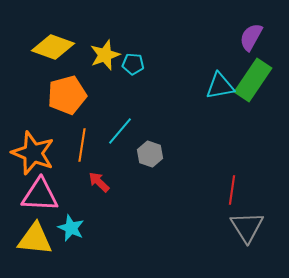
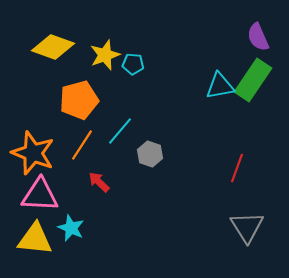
purple semicircle: moved 7 px right; rotated 52 degrees counterclockwise
orange pentagon: moved 12 px right, 5 px down
orange line: rotated 24 degrees clockwise
red line: moved 5 px right, 22 px up; rotated 12 degrees clockwise
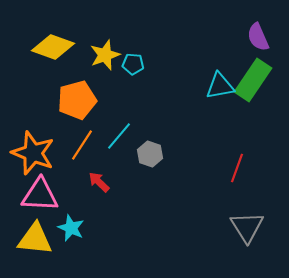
orange pentagon: moved 2 px left
cyan line: moved 1 px left, 5 px down
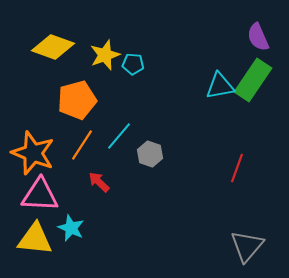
gray triangle: moved 19 px down; rotated 12 degrees clockwise
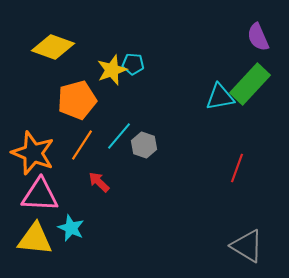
yellow star: moved 7 px right, 15 px down
green rectangle: moved 3 px left, 4 px down; rotated 9 degrees clockwise
cyan triangle: moved 11 px down
gray hexagon: moved 6 px left, 9 px up
gray triangle: rotated 39 degrees counterclockwise
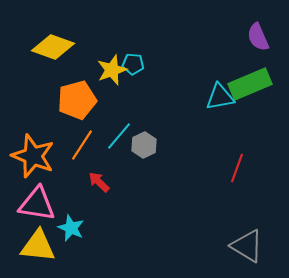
green rectangle: rotated 24 degrees clockwise
gray hexagon: rotated 15 degrees clockwise
orange star: moved 3 px down
pink triangle: moved 3 px left, 9 px down; rotated 6 degrees clockwise
yellow triangle: moved 3 px right, 7 px down
